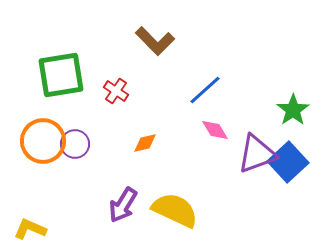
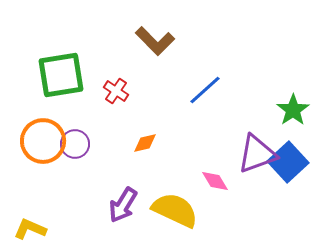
pink diamond: moved 51 px down
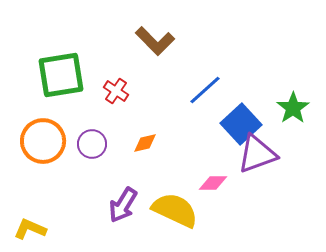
green star: moved 2 px up
purple circle: moved 17 px right
blue square: moved 47 px left, 38 px up
pink diamond: moved 2 px left, 2 px down; rotated 60 degrees counterclockwise
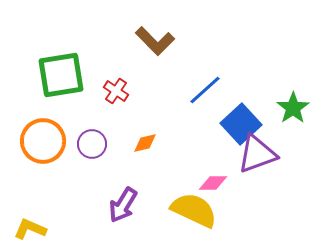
yellow semicircle: moved 19 px right
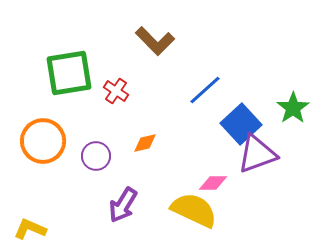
green square: moved 8 px right, 2 px up
purple circle: moved 4 px right, 12 px down
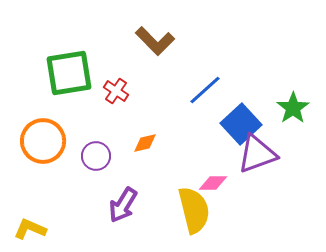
yellow semicircle: rotated 51 degrees clockwise
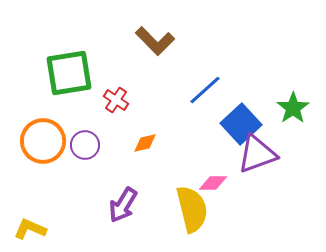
red cross: moved 9 px down
purple circle: moved 11 px left, 11 px up
yellow semicircle: moved 2 px left, 1 px up
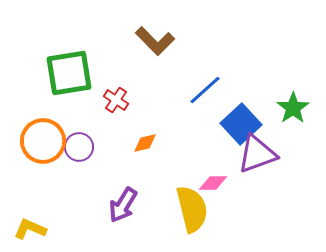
purple circle: moved 6 px left, 2 px down
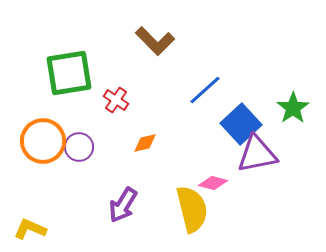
purple triangle: rotated 9 degrees clockwise
pink diamond: rotated 16 degrees clockwise
